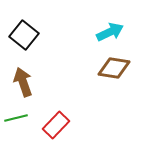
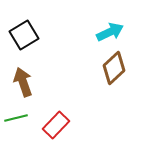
black square: rotated 20 degrees clockwise
brown diamond: rotated 52 degrees counterclockwise
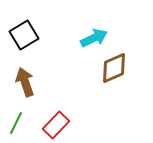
cyan arrow: moved 16 px left, 6 px down
brown diamond: rotated 20 degrees clockwise
brown arrow: moved 2 px right
green line: moved 5 px down; rotated 50 degrees counterclockwise
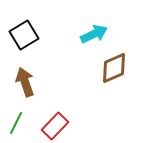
cyan arrow: moved 4 px up
red rectangle: moved 1 px left, 1 px down
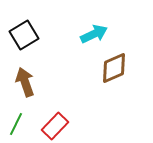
green line: moved 1 px down
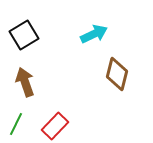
brown diamond: moved 3 px right, 6 px down; rotated 52 degrees counterclockwise
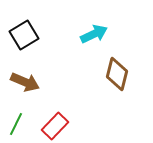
brown arrow: rotated 132 degrees clockwise
